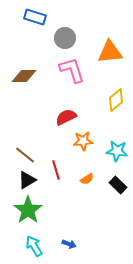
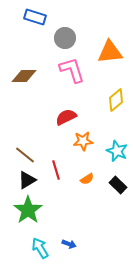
cyan star: rotated 15 degrees clockwise
cyan arrow: moved 6 px right, 2 px down
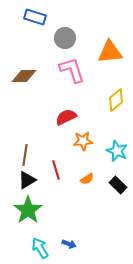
brown line: rotated 60 degrees clockwise
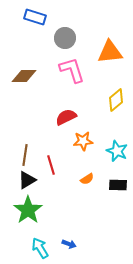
red line: moved 5 px left, 5 px up
black rectangle: rotated 42 degrees counterclockwise
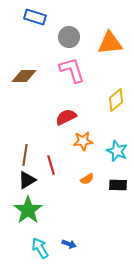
gray circle: moved 4 px right, 1 px up
orange triangle: moved 9 px up
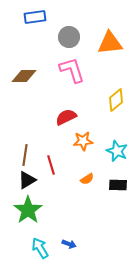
blue rectangle: rotated 25 degrees counterclockwise
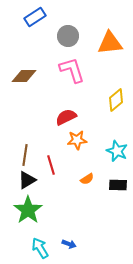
blue rectangle: rotated 25 degrees counterclockwise
gray circle: moved 1 px left, 1 px up
orange star: moved 6 px left, 1 px up
